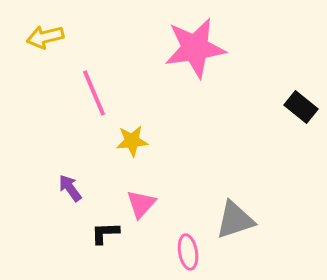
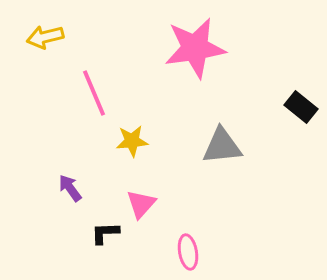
gray triangle: moved 13 px left, 74 px up; rotated 12 degrees clockwise
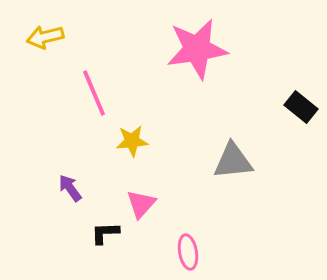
pink star: moved 2 px right, 1 px down
gray triangle: moved 11 px right, 15 px down
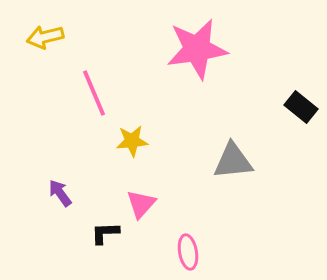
purple arrow: moved 10 px left, 5 px down
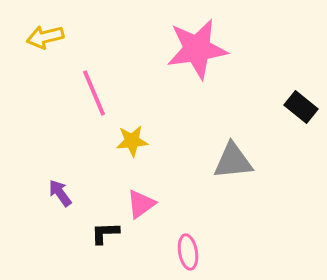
pink triangle: rotated 12 degrees clockwise
